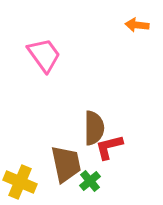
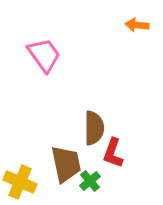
red L-shape: moved 4 px right, 6 px down; rotated 56 degrees counterclockwise
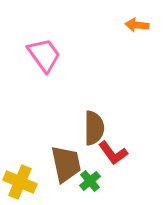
red L-shape: rotated 56 degrees counterclockwise
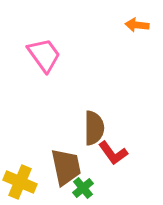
brown trapezoid: moved 3 px down
green cross: moved 7 px left, 7 px down
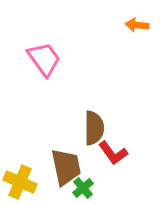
pink trapezoid: moved 4 px down
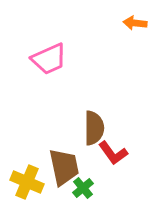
orange arrow: moved 2 px left, 2 px up
pink trapezoid: moved 5 px right; rotated 102 degrees clockwise
brown trapezoid: moved 2 px left
yellow cross: moved 7 px right
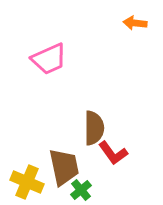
green cross: moved 2 px left, 2 px down
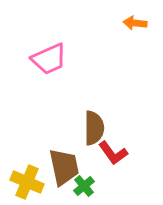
green cross: moved 3 px right, 4 px up
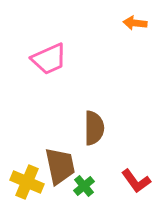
red L-shape: moved 23 px right, 28 px down
brown trapezoid: moved 4 px left, 1 px up
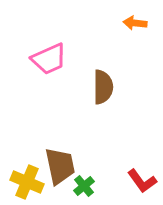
brown semicircle: moved 9 px right, 41 px up
red L-shape: moved 6 px right
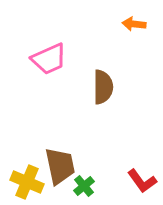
orange arrow: moved 1 px left, 1 px down
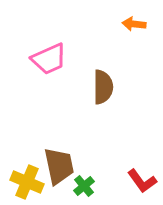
brown trapezoid: moved 1 px left
